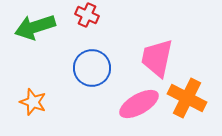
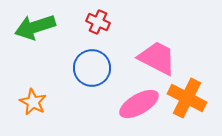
red cross: moved 11 px right, 7 px down
pink trapezoid: rotated 105 degrees clockwise
orange star: rotated 8 degrees clockwise
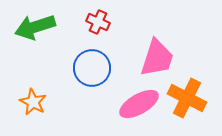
pink trapezoid: rotated 81 degrees clockwise
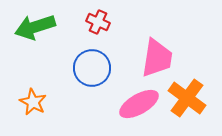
pink trapezoid: rotated 9 degrees counterclockwise
orange cross: rotated 9 degrees clockwise
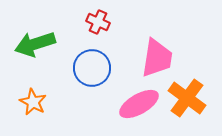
green arrow: moved 17 px down
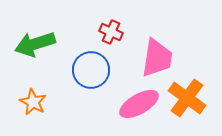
red cross: moved 13 px right, 10 px down
blue circle: moved 1 px left, 2 px down
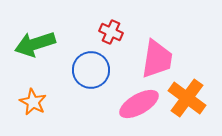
pink trapezoid: moved 1 px down
